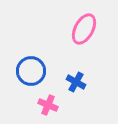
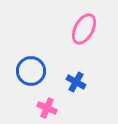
pink cross: moved 1 px left, 3 px down
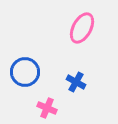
pink ellipse: moved 2 px left, 1 px up
blue circle: moved 6 px left, 1 px down
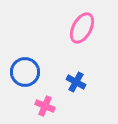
pink cross: moved 2 px left, 2 px up
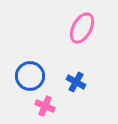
blue circle: moved 5 px right, 4 px down
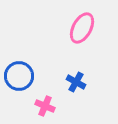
blue circle: moved 11 px left
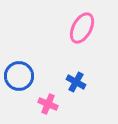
pink cross: moved 3 px right, 2 px up
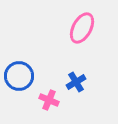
blue cross: rotated 30 degrees clockwise
pink cross: moved 1 px right, 4 px up
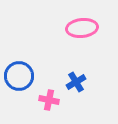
pink ellipse: rotated 56 degrees clockwise
pink cross: rotated 12 degrees counterclockwise
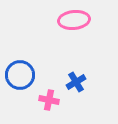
pink ellipse: moved 8 px left, 8 px up
blue circle: moved 1 px right, 1 px up
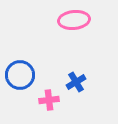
pink cross: rotated 18 degrees counterclockwise
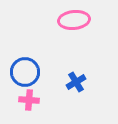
blue circle: moved 5 px right, 3 px up
pink cross: moved 20 px left; rotated 12 degrees clockwise
